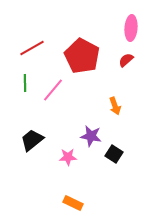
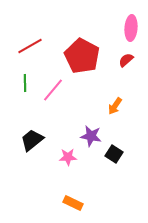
red line: moved 2 px left, 2 px up
orange arrow: rotated 54 degrees clockwise
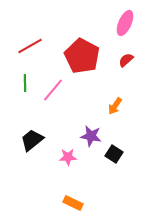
pink ellipse: moved 6 px left, 5 px up; rotated 20 degrees clockwise
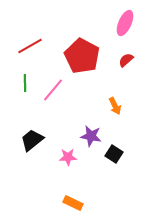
orange arrow: rotated 60 degrees counterclockwise
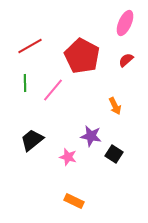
pink star: rotated 18 degrees clockwise
orange rectangle: moved 1 px right, 2 px up
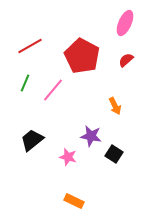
green line: rotated 24 degrees clockwise
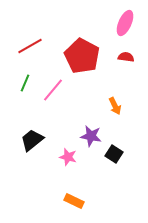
red semicircle: moved 3 px up; rotated 49 degrees clockwise
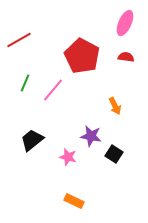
red line: moved 11 px left, 6 px up
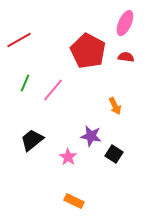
red pentagon: moved 6 px right, 5 px up
pink star: rotated 18 degrees clockwise
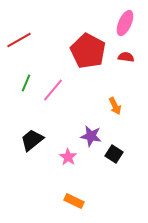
green line: moved 1 px right
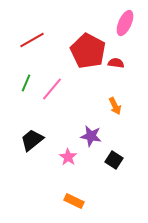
red line: moved 13 px right
red semicircle: moved 10 px left, 6 px down
pink line: moved 1 px left, 1 px up
black square: moved 6 px down
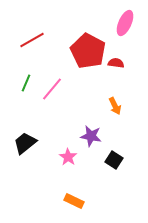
black trapezoid: moved 7 px left, 3 px down
